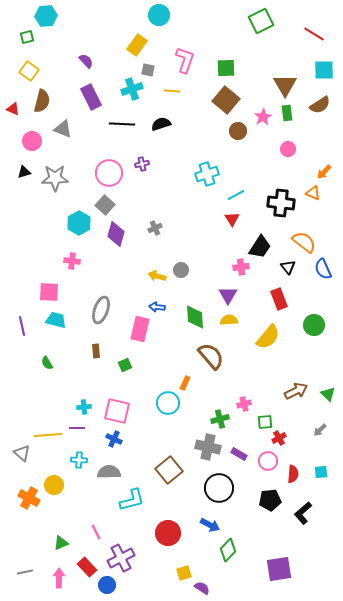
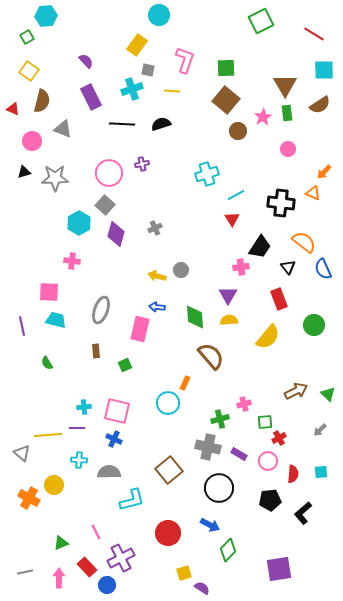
green square at (27, 37): rotated 16 degrees counterclockwise
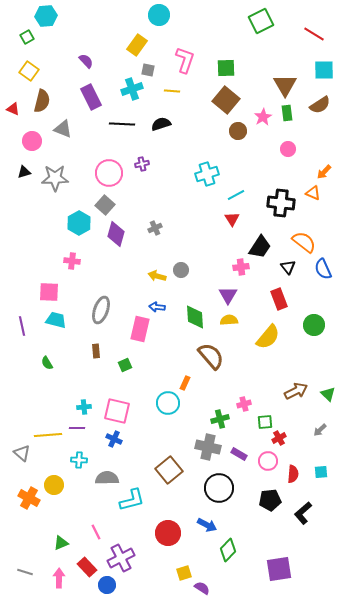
gray semicircle at (109, 472): moved 2 px left, 6 px down
blue arrow at (210, 525): moved 3 px left
gray line at (25, 572): rotated 28 degrees clockwise
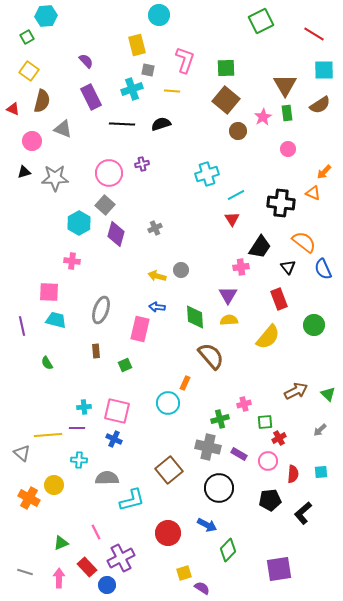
yellow rectangle at (137, 45): rotated 50 degrees counterclockwise
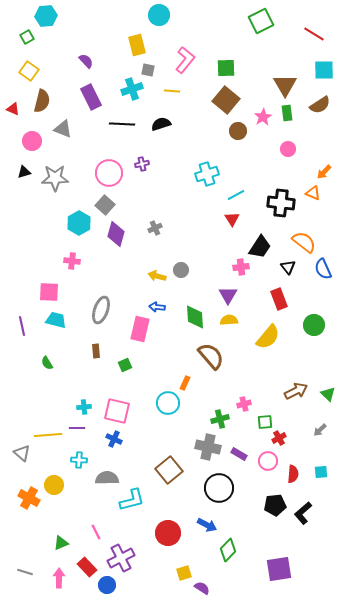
pink L-shape at (185, 60): rotated 20 degrees clockwise
black pentagon at (270, 500): moved 5 px right, 5 px down
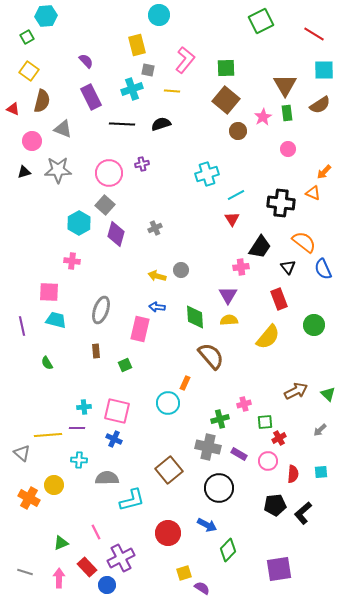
gray star at (55, 178): moved 3 px right, 8 px up
